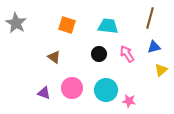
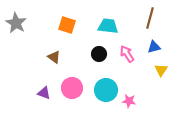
yellow triangle: rotated 16 degrees counterclockwise
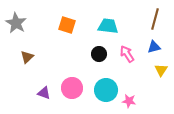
brown line: moved 5 px right, 1 px down
brown triangle: moved 27 px left; rotated 40 degrees clockwise
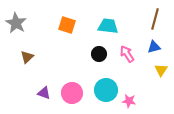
pink circle: moved 5 px down
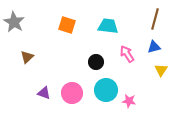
gray star: moved 2 px left, 1 px up
black circle: moved 3 px left, 8 px down
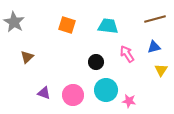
brown line: rotated 60 degrees clockwise
pink circle: moved 1 px right, 2 px down
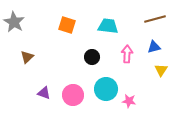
pink arrow: rotated 36 degrees clockwise
black circle: moved 4 px left, 5 px up
cyan circle: moved 1 px up
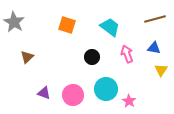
cyan trapezoid: moved 2 px right, 1 px down; rotated 30 degrees clockwise
blue triangle: moved 1 px down; rotated 24 degrees clockwise
pink arrow: rotated 24 degrees counterclockwise
pink star: rotated 24 degrees clockwise
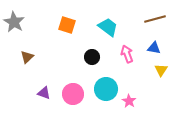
cyan trapezoid: moved 2 px left
pink circle: moved 1 px up
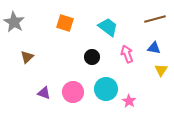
orange square: moved 2 px left, 2 px up
pink circle: moved 2 px up
